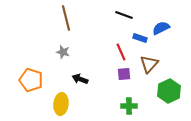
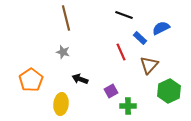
blue rectangle: rotated 24 degrees clockwise
brown triangle: moved 1 px down
purple square: moved 13 px left, 17 px down; rotated 24 degrees counterclockwise
orange pentagon: rotated 20 degrees clockwise
green cross: moved 1 px left
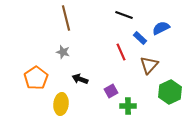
orange pentagon: moved 5 px right, 2 px up
green hexagon: moved 1 px right, 1 px down
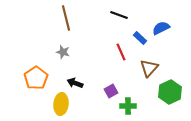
black line: moved 5 px left
brown triangle: moved 3 px down
black arrow: moved 5 px left, 4 px down
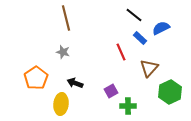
black line: moved 15 px right; rotated 18 degrees clockwise
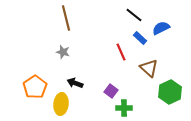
brown triangle: rotated 30 degrees counterclockwise
orange pentagon: moved 1 px left, 9 px down
purple square: rotated 24 degrees counterclockwise
green cross: moved 4 px left, 2 px down
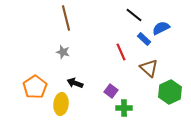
blue rectangle: moved 4 px right, 1 px down
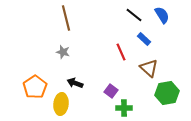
blue semicircle: moved 1 px right, 13 px up; rotated 84 degrees clockwise
green hexagon: moved 3 px left, 1 px down; rotated 15 degrees clockwise
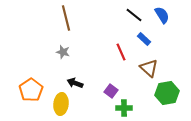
orange pentagon: moved 4 px left, 3 px down
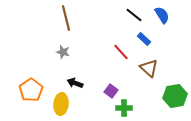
red line: rotated 18 degrees counterclockwise
green hexagon: moved 8 px right, 3 px down
